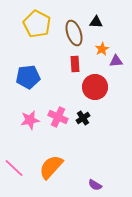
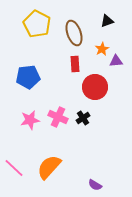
black triangle: moved 11 px right, 1 px up; rotated 24 degrees counterclockwise
orange semicircle: moved 2 px left
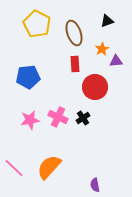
purple semicircle: rotated 48 degrees clockwise
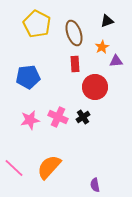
orange star: moved 2 px up
black cross: moved 1 px up
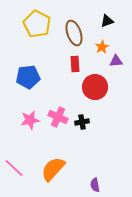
black cross: moved 1 px left, 5 px down; rotated 24 degrees clockwise
orange semicircle: moved 4 px right, 2 px down
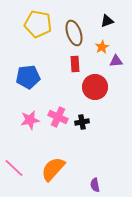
yellow pentagon: moved 1 px right; rotated 16 degrees counterclockwise
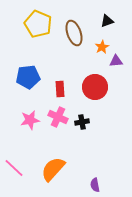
yellow pentagon: rotated 12 degrees clockwise
red rectangle: moved 15 px left, 25 px down
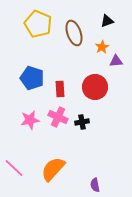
blue pentagon: moved 4 px right, 1 px down; rotated 25 degrees clockwise
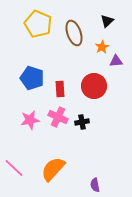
black triangle: rotated 24 degrees counterclockwise
red circle: moved 1 px left, 1 px up
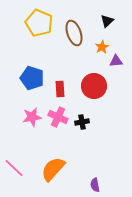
yellow pentagon: moved 1 px right, 1 px up
pink star: moved 2 px right, 3 px up
